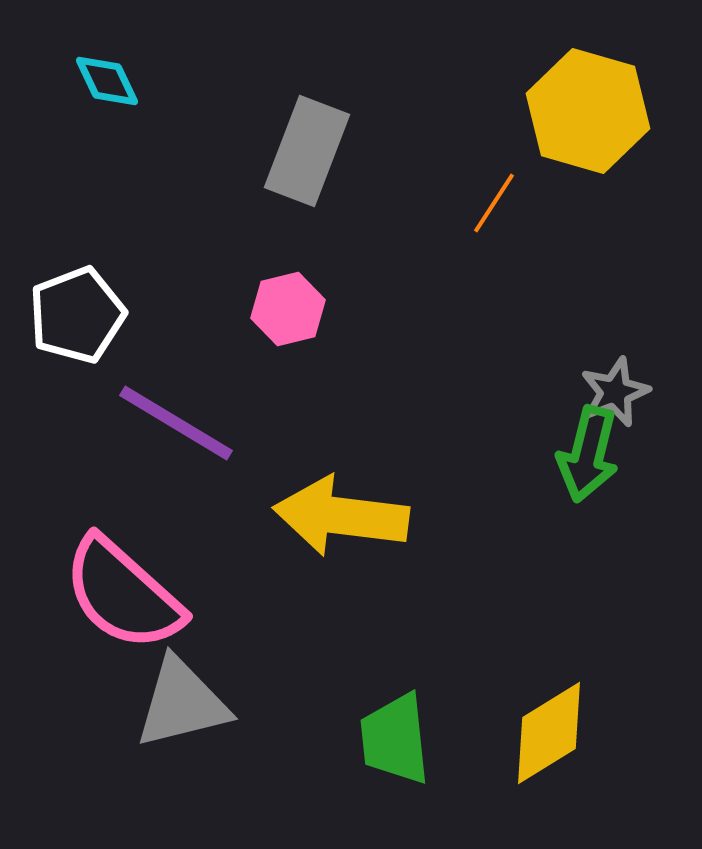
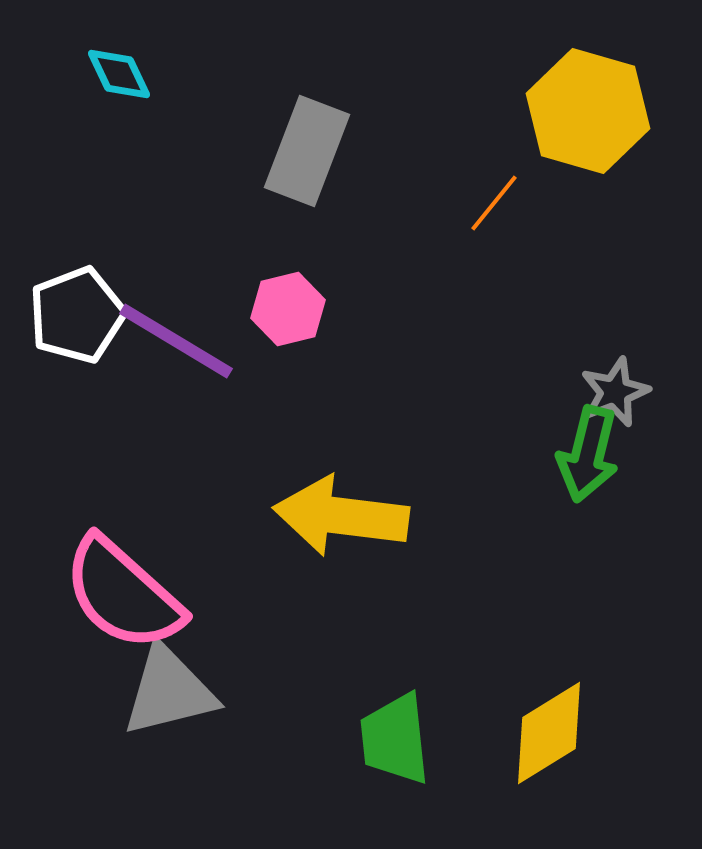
cyan diamond: moved 12 px right, 7 px up
orange line: rotated 6 degrees clockwise
purple line: moved 82 px up
gray triangle: moved 13 px left, 12 px up
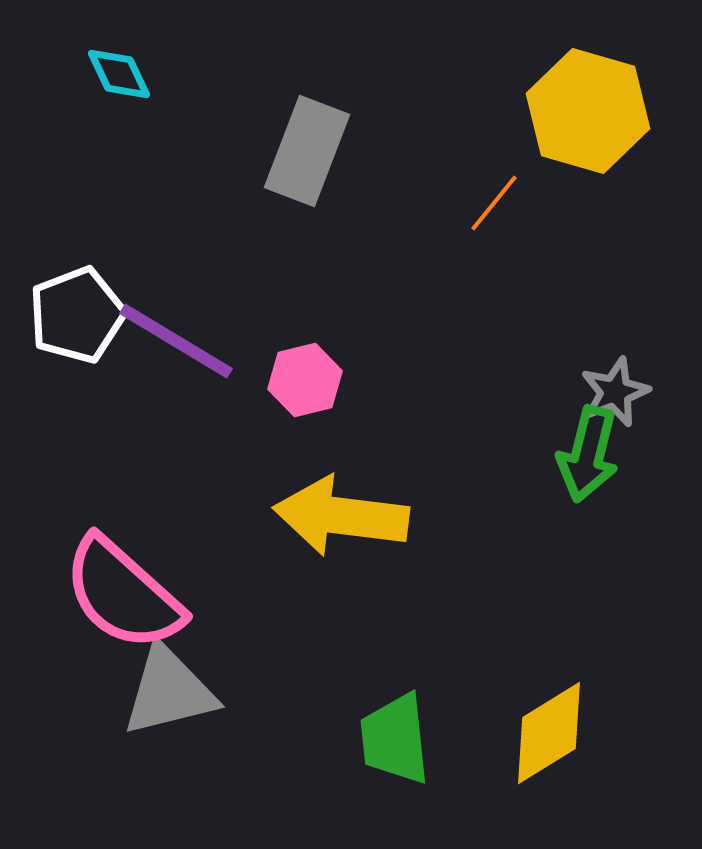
pink hexagon: moved 17 px right, 71 px down
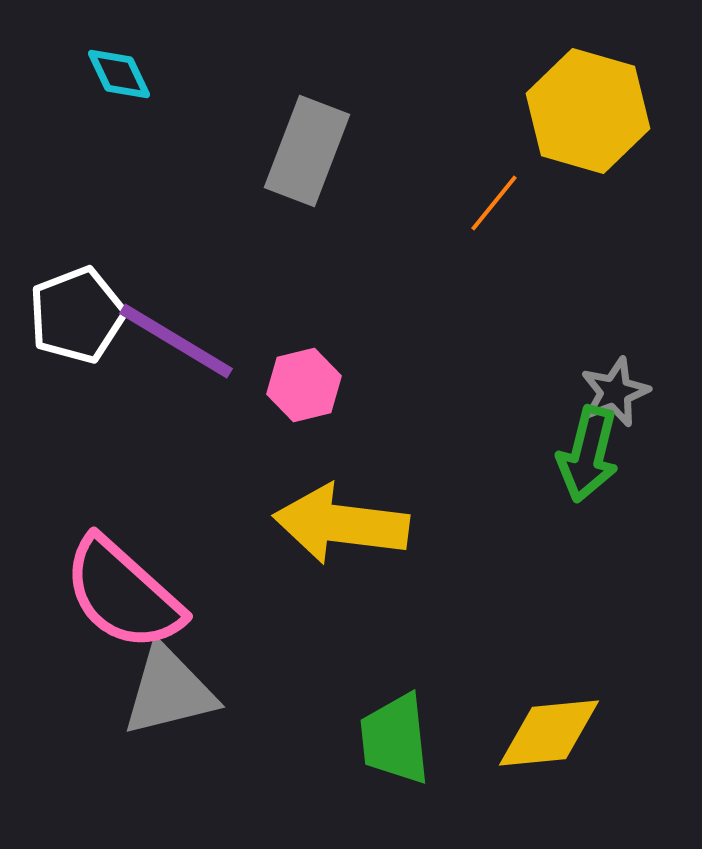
pink hexagon: moved 1 px left, 5 px down
yellow arrow: moved 8 px down
yellow diamond: rotated 26 degrees clockwise
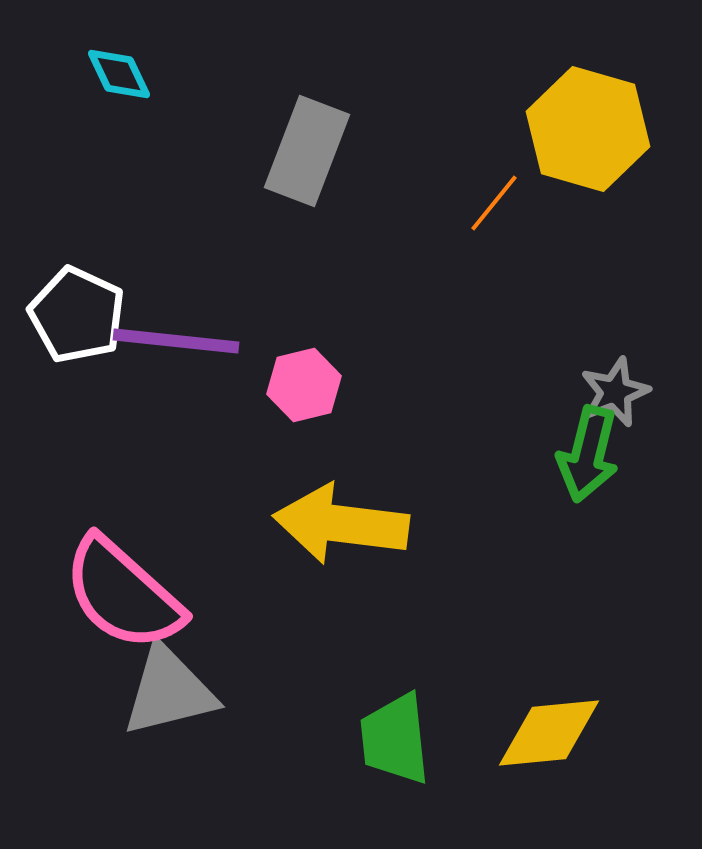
yellow hexagon: moved 18 px down
white pentagon: rotated 26 degrees counterclockwise
purple line: rotated 25 degrees counterclockwise
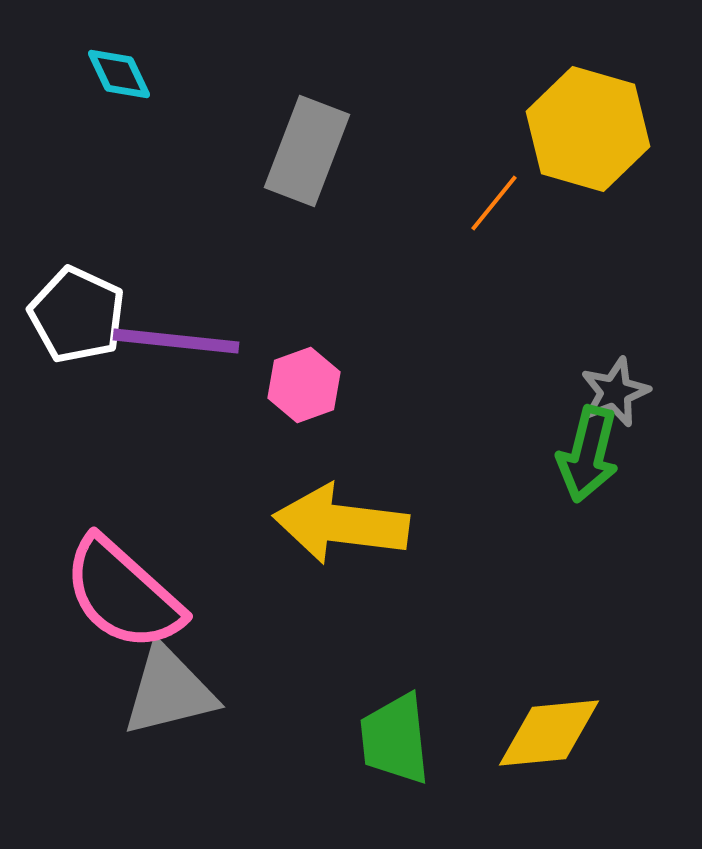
pink hexagon: rotated 6 degrees counterclockwise
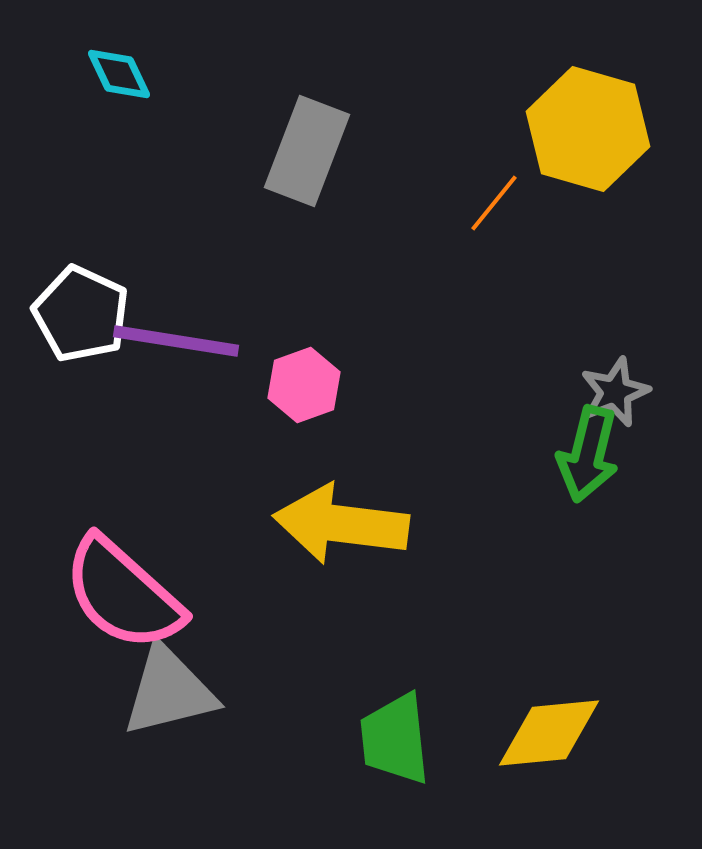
white pentagon: moved 4 px right, 1 px up
purple line: rotated 3 degrees clockwise
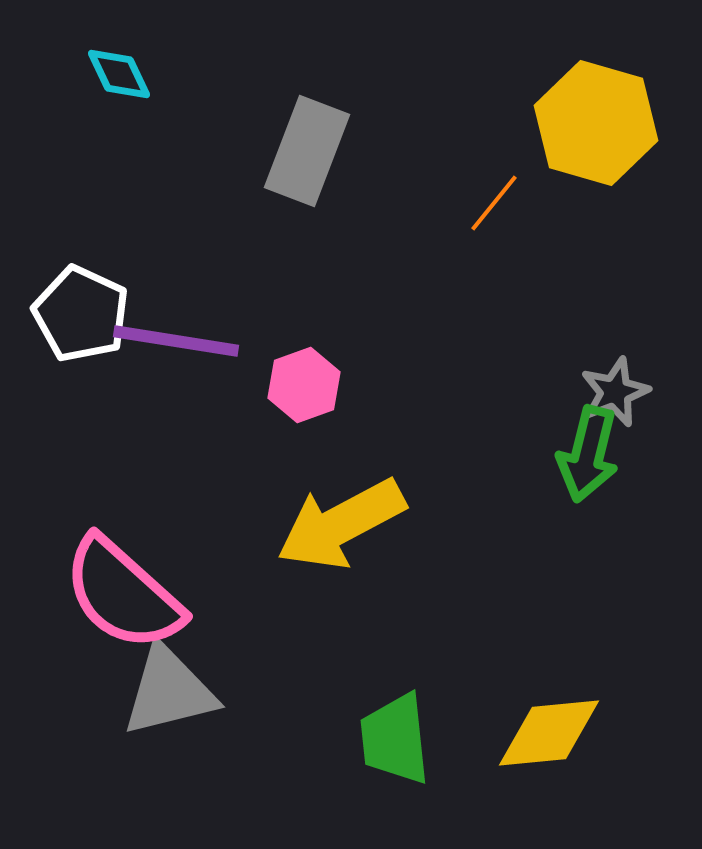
yellow hexagon: moved 8 px right, 6 px up
yellow arrow: rotated 35 degrees counterclockwise
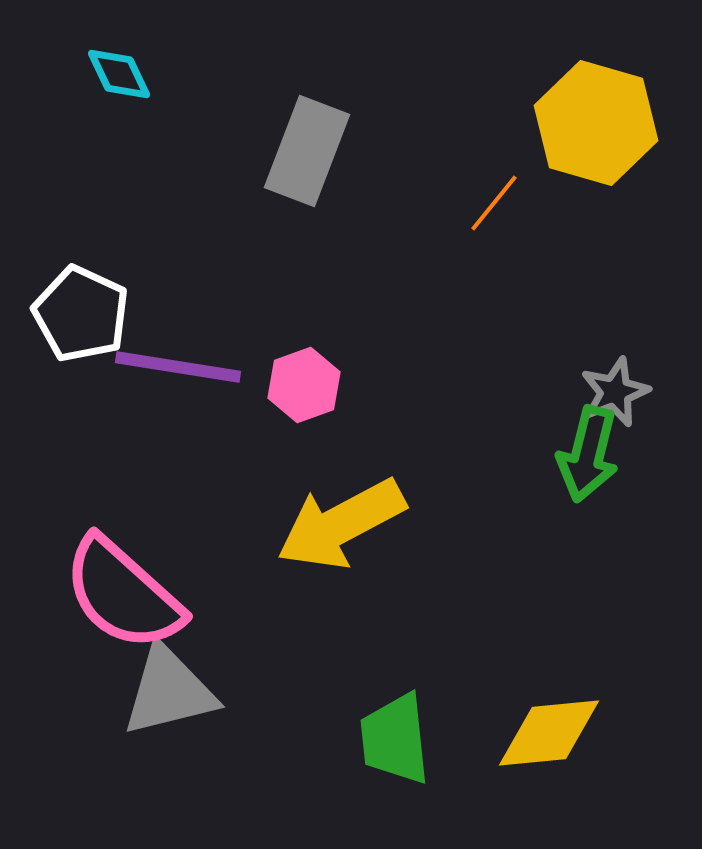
purple line: moved 2 px right, 26 px down
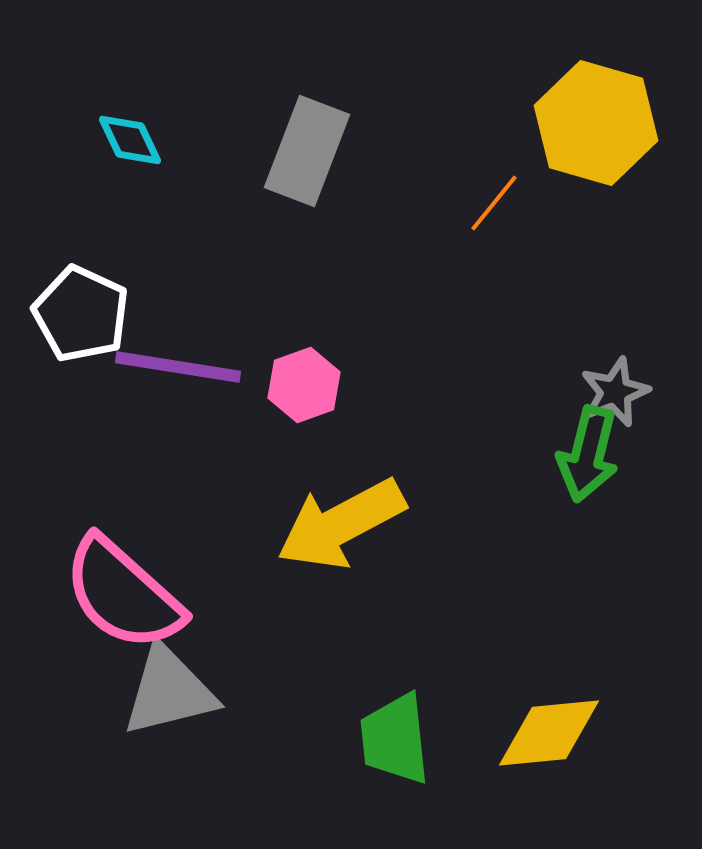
cyan diamond: moved 11 px right, 66 px down
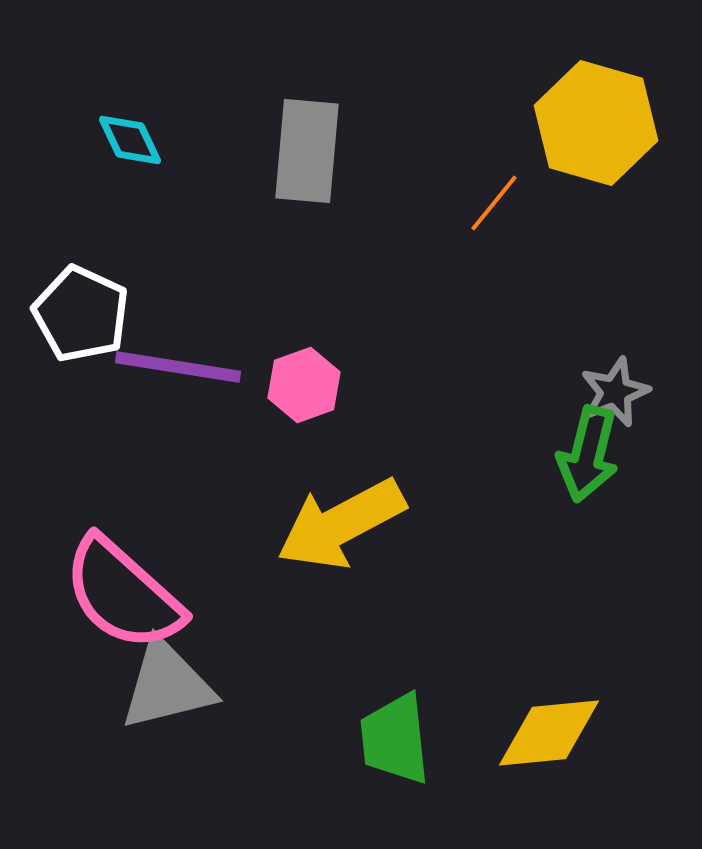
gray rectangle: rotated 16 degrees counterclockwise
gray triangle: moved 2 px left, 6 px up
